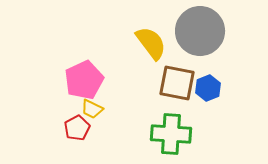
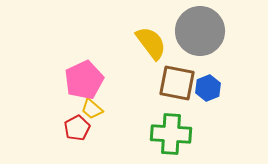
yellow trapezoid: rotated 15 degrees clockwise
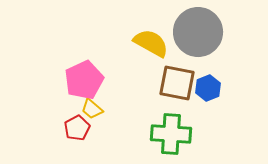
gray circle: moved 2 px left, 1 px down
yellow semicircle: rotated 24 degrees counterclockwise
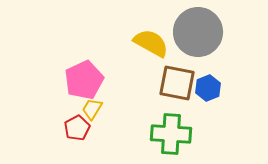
yellow trapezoid: rotated 80 degrees clockwise
